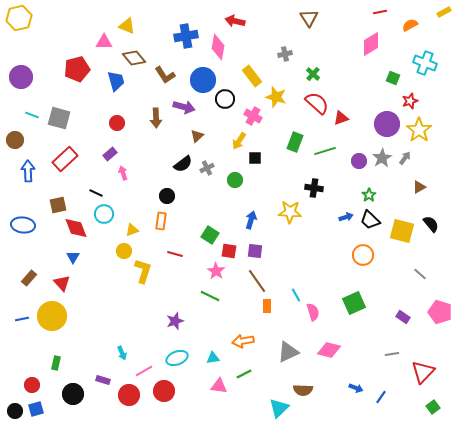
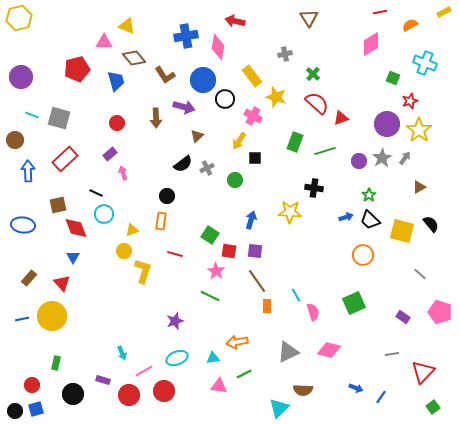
orange arrow at (243, 341): moved 6 px left, 1 px down
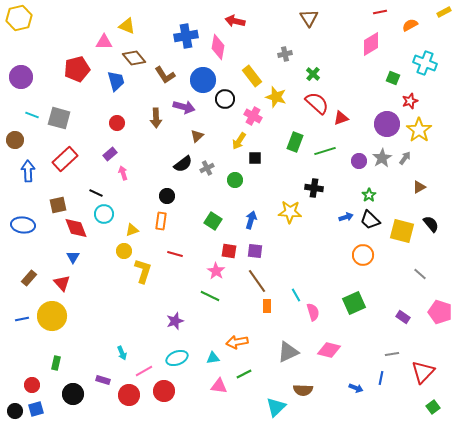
green square at (210, 235): moved 3 px right, 14 px up
blue line at (381, 397): moved 19 px up; rotated 24 degrees counterclockwise
cyan triangle at (279, 408): moved 3 px left, 1 px up
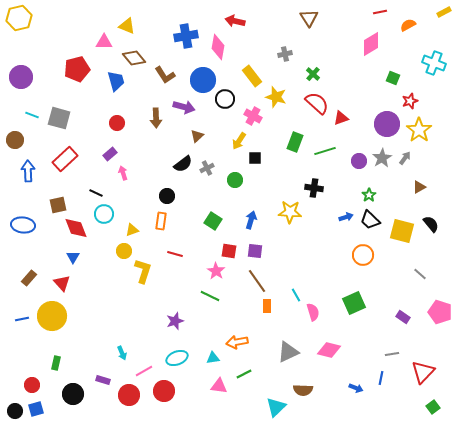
orange semicircle at (410, 25): moved 2 px left
cyan cross at (425, 63): moved 9 px right
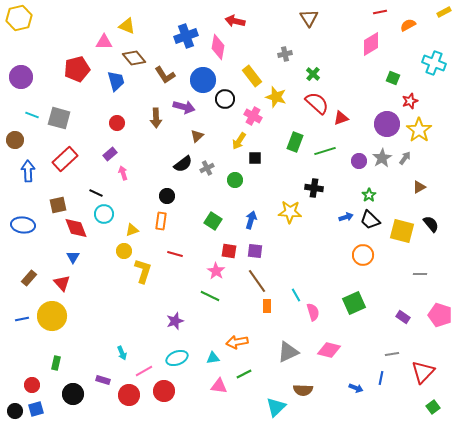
blue cross at (186, 36): rotated 10 degrees counterclockwise
gray line at (420, 274): rotated 40 degrees counterclockwise
pink pentagon at (440, 312): moved 3 px down
